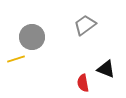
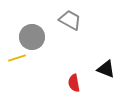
gray trapezoid: moved 15 px left, 5 px up; rotated 65 degrees clockwise
yellow line: moved 1 px right, 1 px up
red semicircle: moved 9 px left
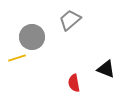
gray trapezoid: rotated 70 degrees counterclockwise
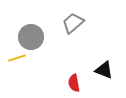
gray trapezoid: moved 3 px right, 3 px down
gray circle: moved 1 px left
black triangle: moved 2 px left, 1 px down
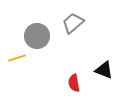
gray circle: moved 6 px right, 1 px up
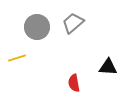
gray circle: moved 9 px up
black triangle: moved 4 px right, 3 px up; rotated 18 degrees counterclockwise
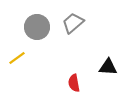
yellow line: rotated 18 degrees counterclockwise
